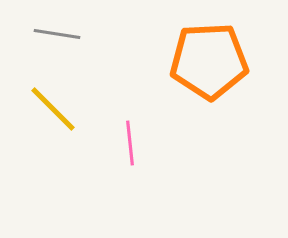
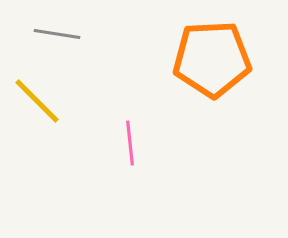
orange pentagon: moved 3 px right, 2 px up
yellow line: moved 16 px left, 8 px up
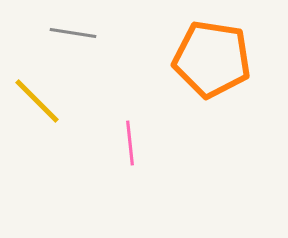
gray line: moved 16 px right, 1 px up
orange pentagon: rotated 12 degrees clockwise
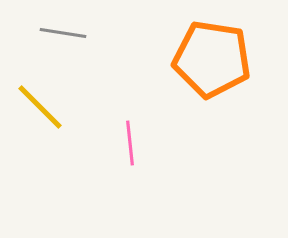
gray line: moved 10 px left
yellow line: moved 3 px right, 6 px down
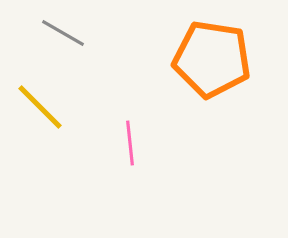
gray line: rotated 21 degrees clockwise
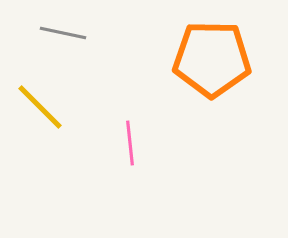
gray line: rotated 18 degrees counterclockwise
orange pentagon: rotated 8 degrees counterclockwise
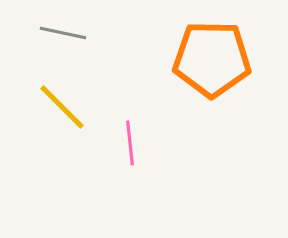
yellow line: moved 22 px right
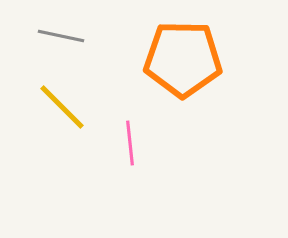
gray line: moved 2 px left, 3 px down
orange pentagon: moved 29 px left
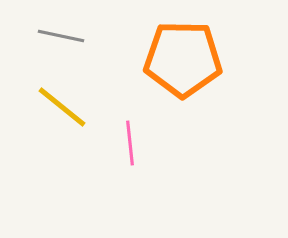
yellow line: rotated 6 degrees counterclockwise
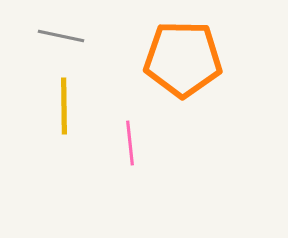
yellow line: moved 2 px right, 1 px up; rotated 50 degrees clockwise
